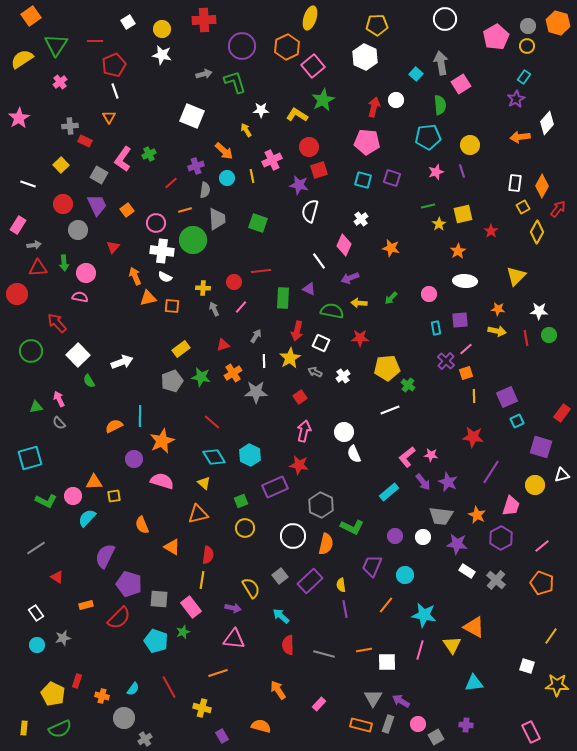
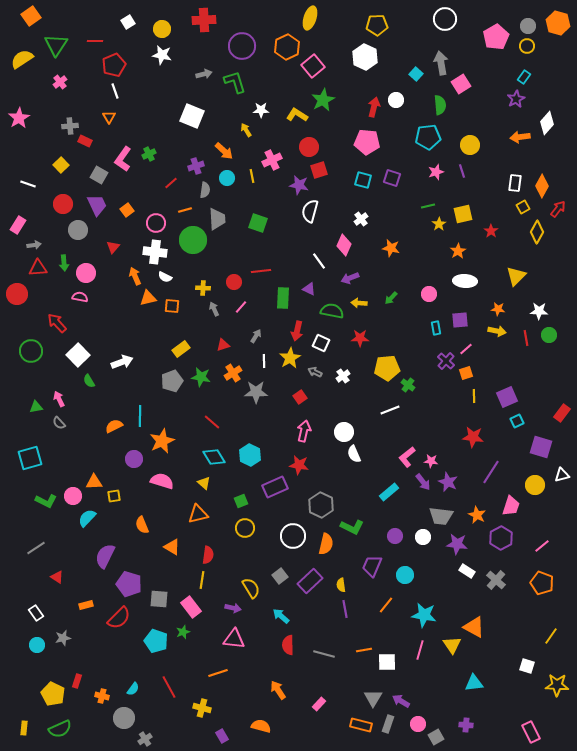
white cross at (162, 251): moved 7 px left, 1 px down
pink star at (431, 455): moved 6 px down
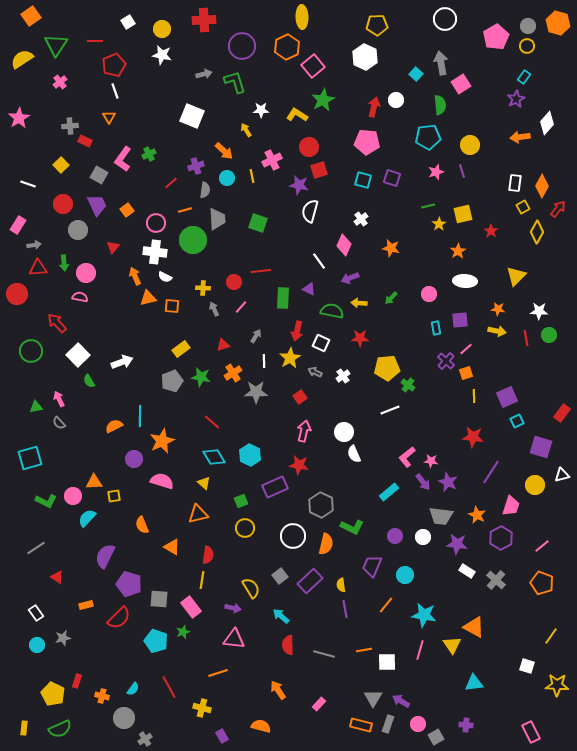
yellow ellipse at (310, 18): moved 8 px left, 1 px up; rotated 20 degrees counterclockwise
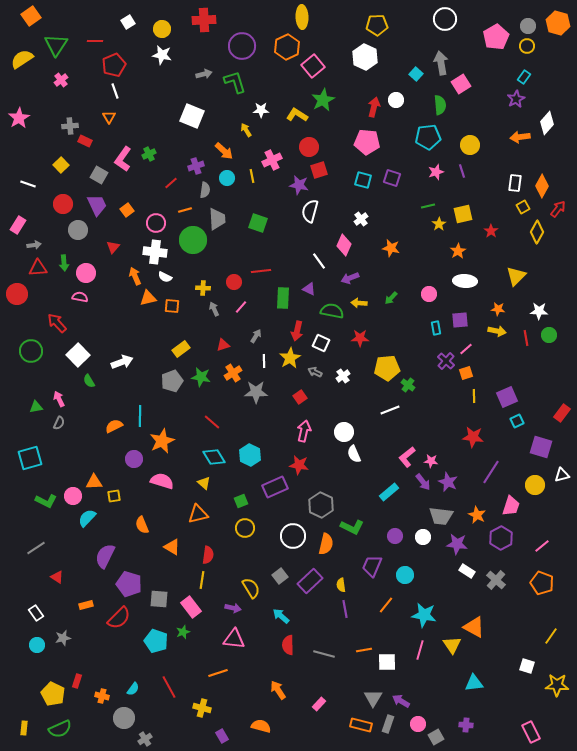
pink cross at (60, 82): moved 1 px right, 2 px up
gray semicircle at (59, 423): rotated 112 degrees counterclockwise
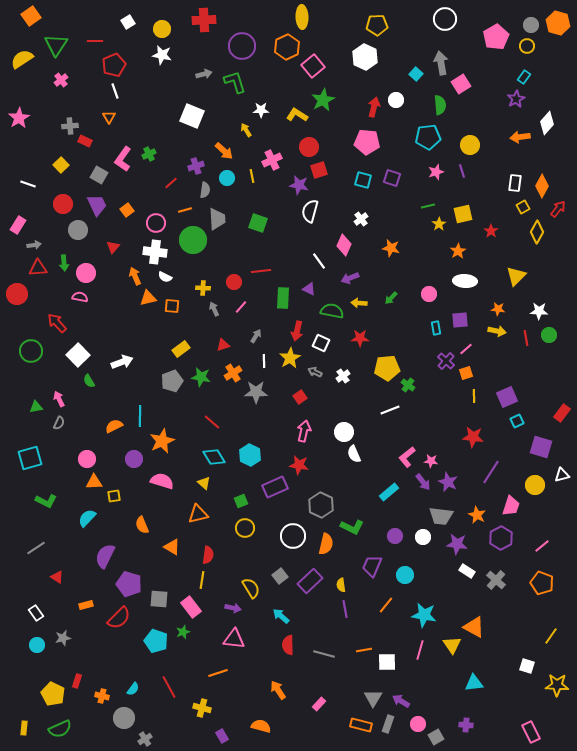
gray circle at (528, 26): moved 3 px right, 1 px up
pink circle at (73, 496): moved 14 px right, 37 px up
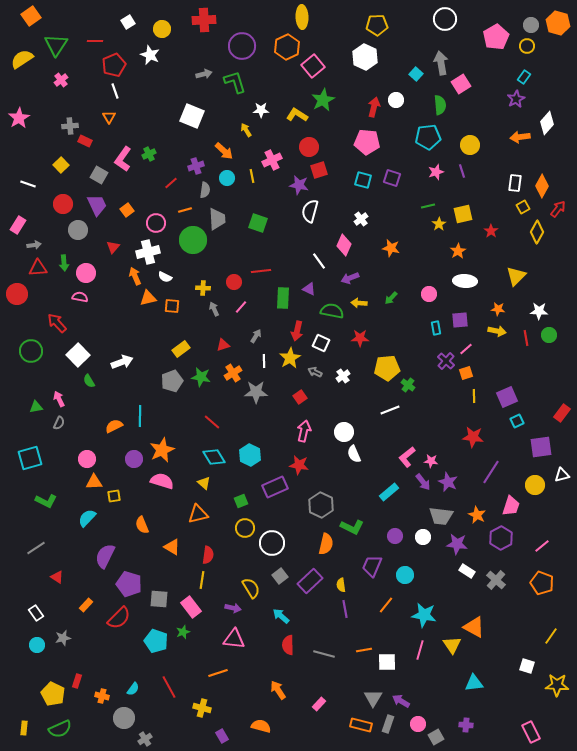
white star at (162, 55): moved 12 px left; rotated 12 degrees clockwise
white cross at (155, 252): moved 7 px left; rotated 20 degrees counterclockwise
orange star at (162, 441): moved 9 px down
purple square at (541, 447): rotated 25 degrees counterclockwise
white circle at (293, 536): moved 21 px left, 7 px down
orange rectangle at (86, 605): rotated 32 degrees counterclockwise
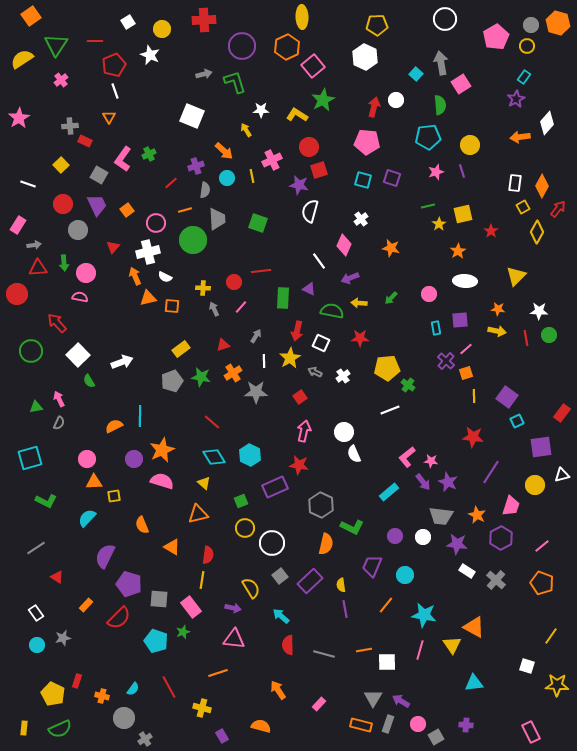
purple square at (507, 397): rotated 30 degrees counterclockwise
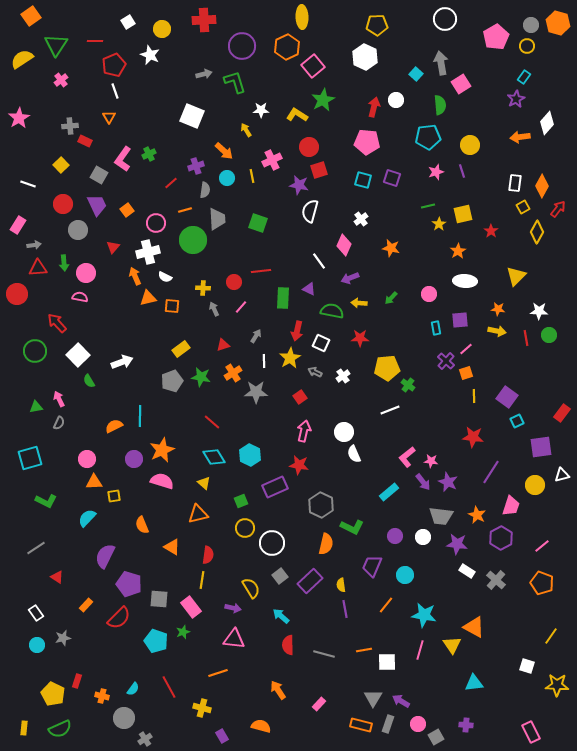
green circle at (31, 351): moved 4 px right
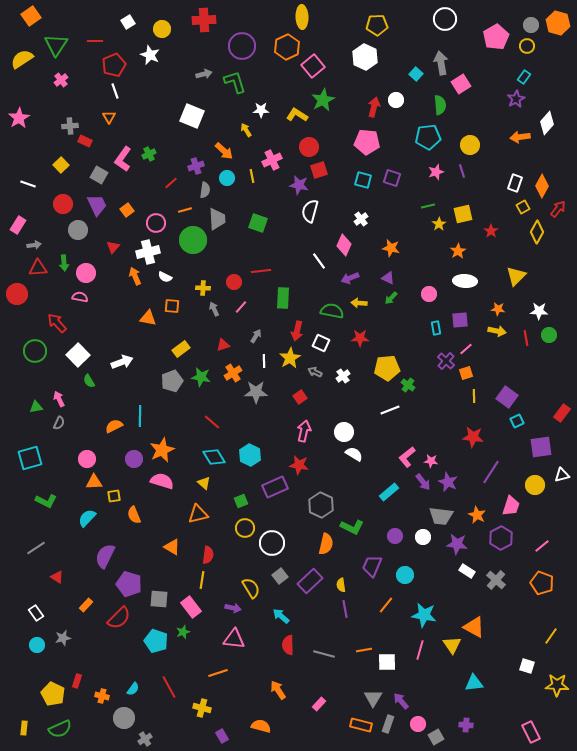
white rectangle at (515, 183): rotated 12 degrees clockwise
purple triangle at (309, 289): moved 79 px right, 11 px up
orange triangle at (148, 298): moved 20 px down; rotated 24 degrees clockwise
white semicircle at (354, 454): rotated 144 degrees clockwise
orange semicircle at (142, 525): moved 8 px left, 10 px up
purple arrow at (401, 701): rotated 18 degrees clockwise
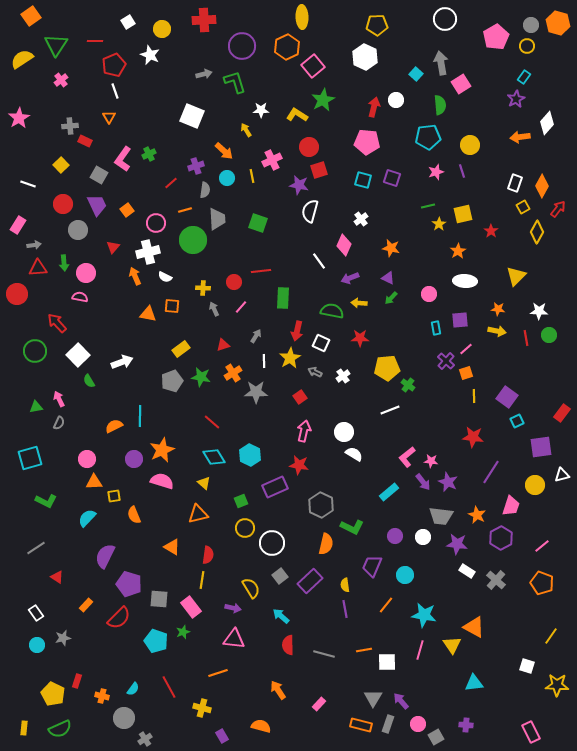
orange triangle at (148, 318): moved 4 px up
yellow semicircle at (341, 585): moved 4 px right
